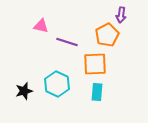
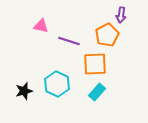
purple line: moved 2 px right, 1 px up
cyan rectangle: rotated 36 degrees clockwise
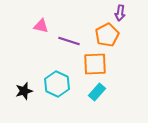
purple arrow: moved 1 px left, 2 px up
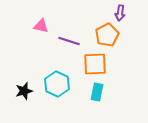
cyan rectangle: rotated 30 degrees counterclockwise
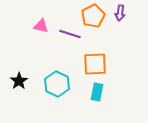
orange pentagon: moved 14 px left, 19 px up
purple line: moved 1 px right, 7 px up
black star: moved 5 px left, 10 px up; rotated 18 degrees counterclockwise
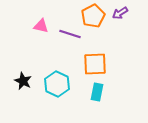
purple arrow: rotated 49 degrees clockwise
black star: moved 4 px right; rotated 12 degrees counterclockwise
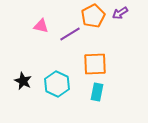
purple line: rotated 50 degrees counterclockwise
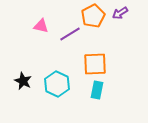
cyan rectangle: moved 2 px up
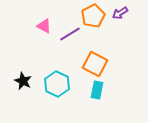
pink triangle: moved 3 px right; rotated 14 degrees clockwise
orange square: rotated 30 degrees clockwise
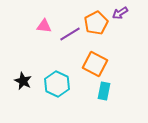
orange pentagon: moved 3 px right, 7 px down
pink triangle: rotated 21 degrees counterclockwise
cyan rectangle: moved 7 px right, 1 px down
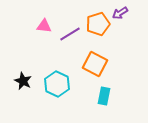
orange pentagon: moved 2 px right, 1 px down; rotated 10 degrees clockwise
cyan rectangle: moved 5 px down
